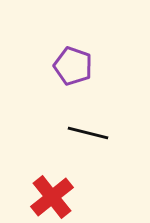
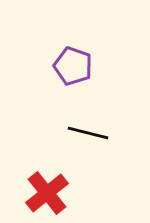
red cross: moved 5 px left, 4 px up
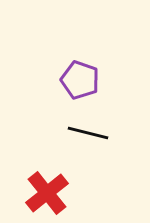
purple pentagon: moved 7 px right, 14 px down
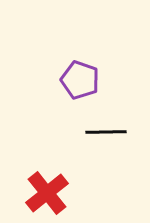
black line: moved 18 px right, 1 px up; rotated 15 degrees counterclockwise
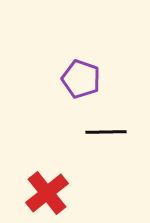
purple pentagon: moved 1 px right, 1 px up
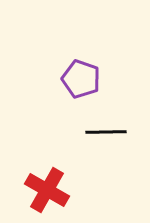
red cross: moved 3 px up; rotated 21 degrees counterclockwise
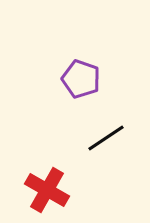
black line: moved 6 px down; rotated 33 degrees counterclockwise
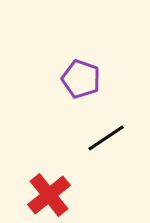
red cross: moved 2 px right, 5 px down; rotated 21 degrees clockwise
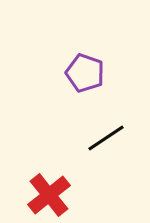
purple pentagon: moved 4 px right, 6 px up
